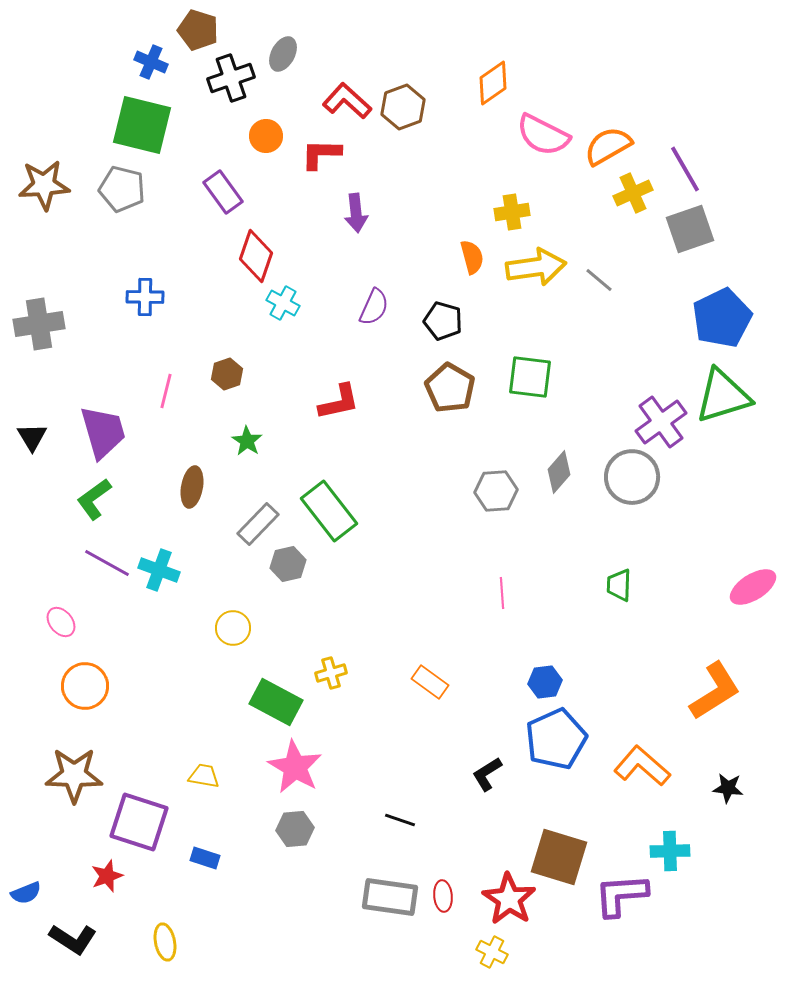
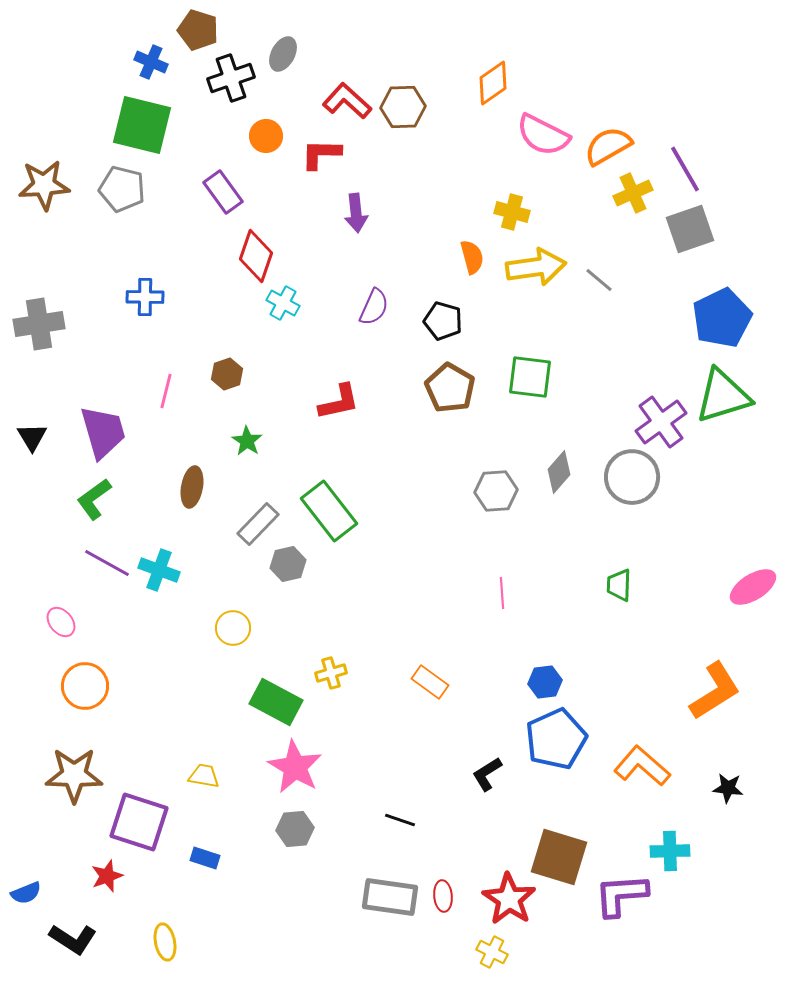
brown hexagon at (403, 107): rotated 18 degrees clockwise
yellow cross at (512, 212): rotated 24 degrees clockwise
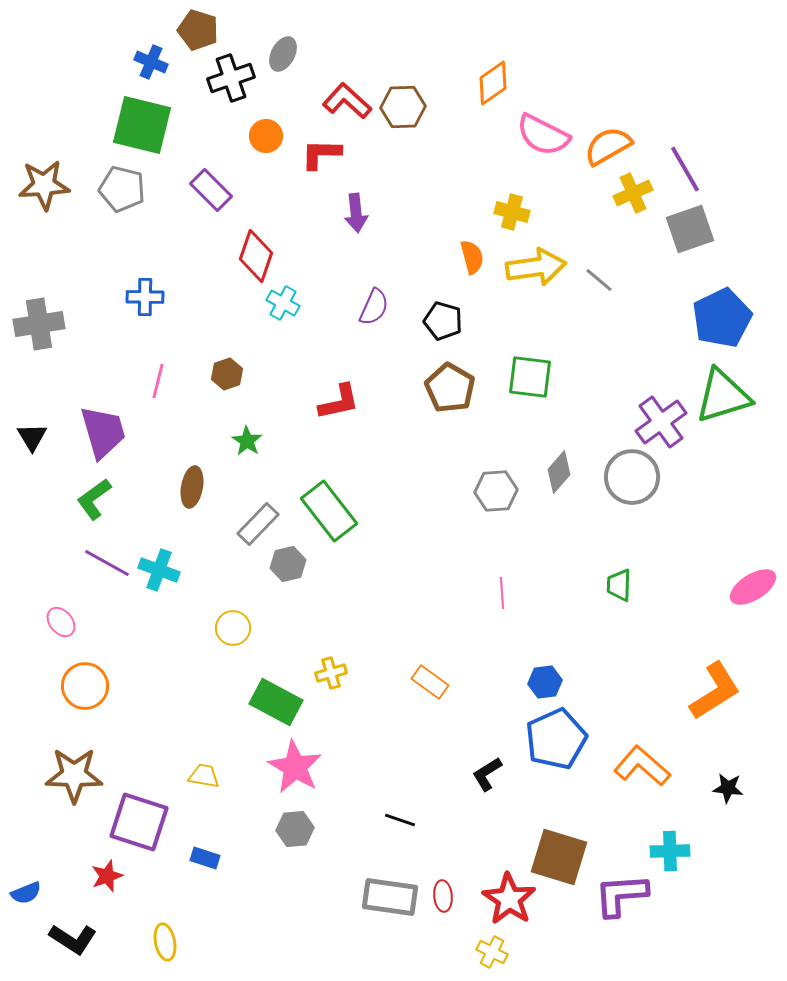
purple rectangle at (223, 192): moved 12 px left, 2 px up; rotated 9 degrees counterclockwise
pink line at (166, 391): moved 8 px left, 10 px up
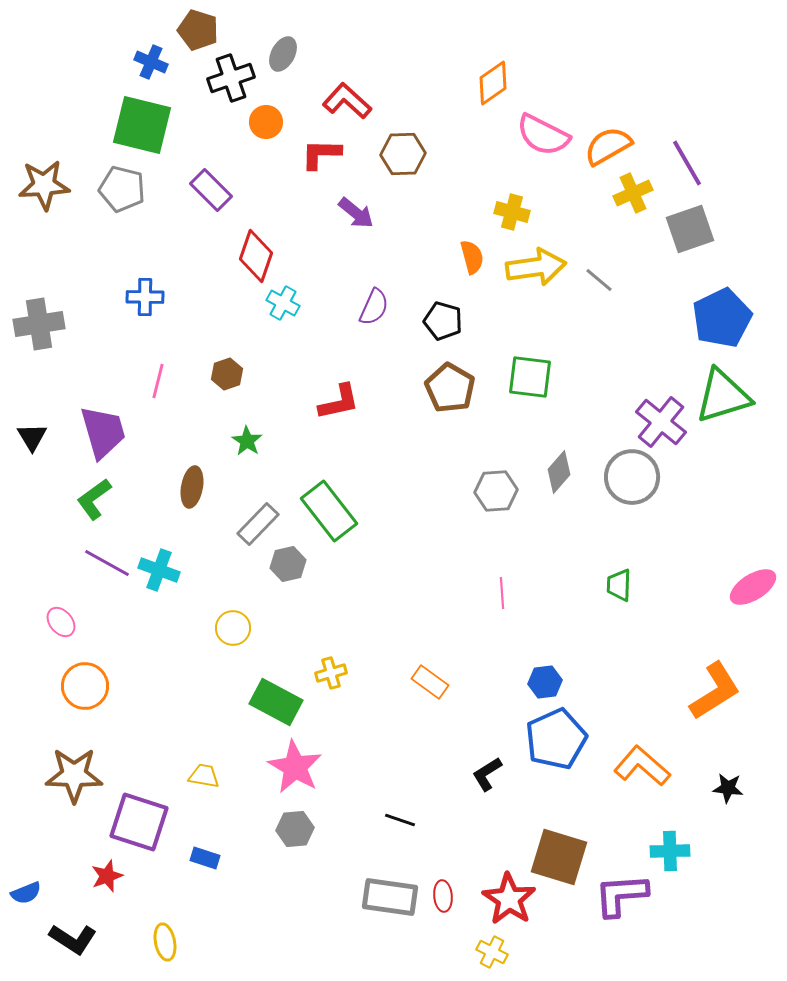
brown hexagon at (403, 107): moved 47 px down
orange circle at (266, 136): moved 14 px up
purple line at (685, 169): moved 2 px right, 6 px up
purple arrow at (356, 213): rotated 45 degrees counterclockwise
purple cross at (661, 422): rotated 15 degrees counterclockwise
